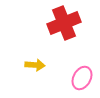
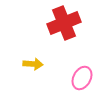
yellow arrow: moved 2 px left, 1 px up
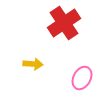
red cross: rotated 12 degrees counterclockwise
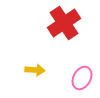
yellow arrow: moved 2 px right, 6 px down
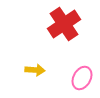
red cross: moved 1 px down
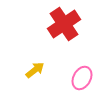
yellow arrow: rotated 42 degrees counterclockwise
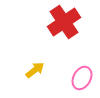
red cross: moved 2 px up
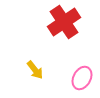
yellow arrow: rotated 90 degrees clockwise
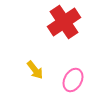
pink ellipse: moved 9 px left, 2 px down
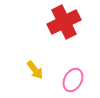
red cross: rotated 8 degrees clockwise
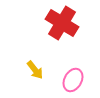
red cross: moved 2 px left, 1 px down; rotated 32 degrees counterclockwise
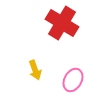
yellow arrow: rotated 18 degrees clockwise
